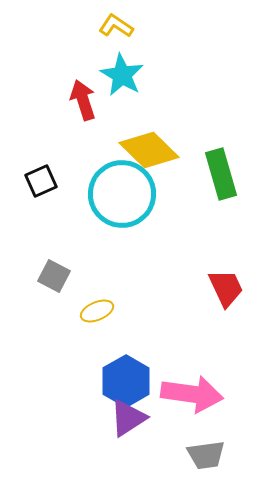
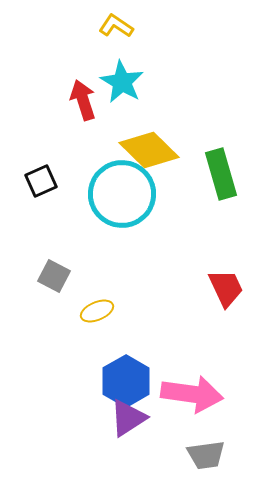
cyan star: moved 7 px down
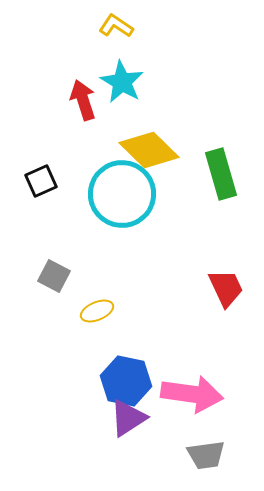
blue hexagon: rotated 18 degrees counterclockwise
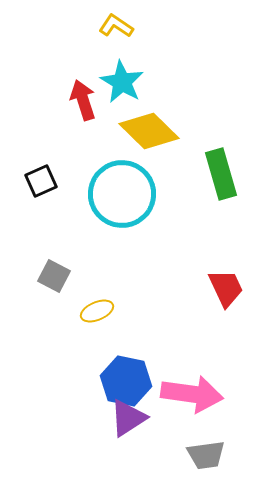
yellow diamond: moved 19 px up
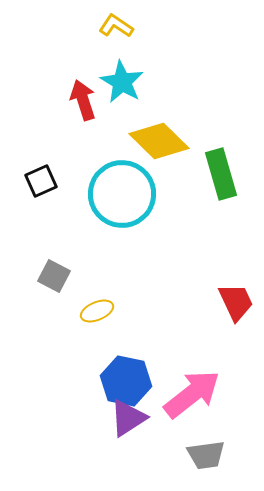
yellow diamond: moved 10 px right, 10 px down
red trapezoid: moved 10 px right, 14 px down
pink arrow: rotated 46 degrees counterclockwise
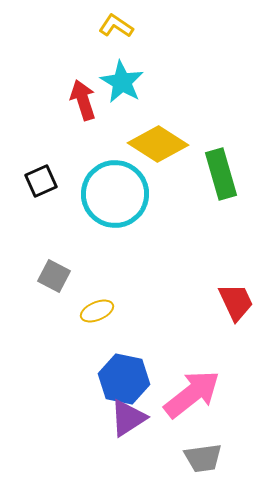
yellow diamond: moved 1 px left, 3 px down; rotated 12 degrees counterclockwise
cyan circle: moved 7 px left
blue hexagon: moved 2 px left, 2 px up
gray trapezoid: moved 3 px left, 3 px down
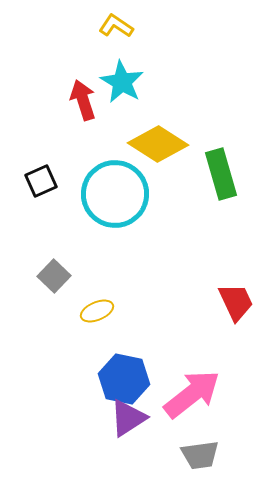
gray square: rotated 16 degrees clockwise
gray trapezoid: moved 3 px left, 3 px up
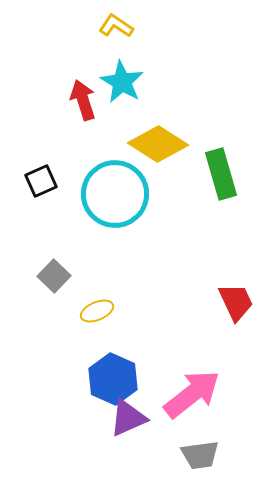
blue hexagon: moved 11 px left; rotated 12 degrees clockwise
purple triangle: rotated 9 degrees clockwise
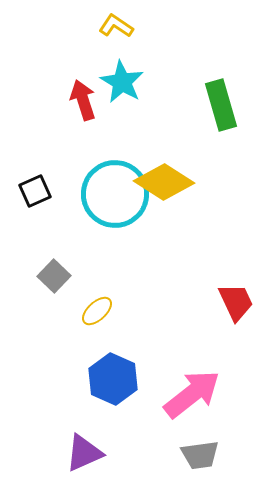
yellow diamond: moved 6 px right, 38 px down
green rectangle: moved 69 px up
black square: moved 6 px left, 10 px down
yellow ellipse: rotated 20 degrees counterclockwise
purple triangle: moved 44 px left, 35 px down
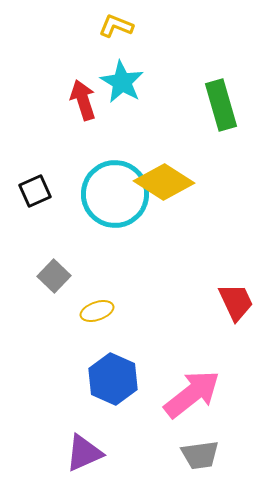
yellow L-shape: rotated 12 degrees counterclockwise
yellow ellipse: rotated 24 degrees clockwise
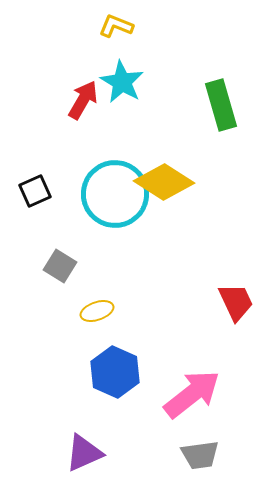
red arrow: rotated 48 degrees clockwise
gray square: moved 6 px right, 10 px up; rotated 12 degrees counterclockwise
blue hexagon: moved 2 px right, 7 px up
